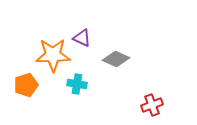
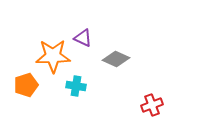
purple triangle: moved 1 px right
orange star: moved 1 px down
cyan cross: moved 1 px left, 2 px down
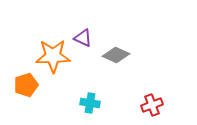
gray diamond: moved 4 px up
cyan cross: moved 14 px right, 17 px down
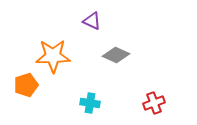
purple triangle: moved 9 px right, 17 px up
red cross: moved 2 px right, 2 px up
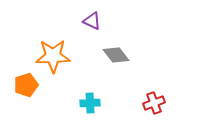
gray diamond: rotated 28 degrees clockwise
cyan cross: rotated 12 degrees counterclockwise
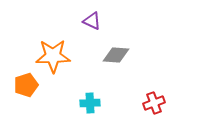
gray diamond: rotated 48 degrees counterclockwise
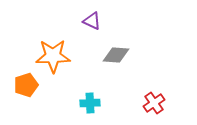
red cross: rotated 15 degrees counterclockwise
